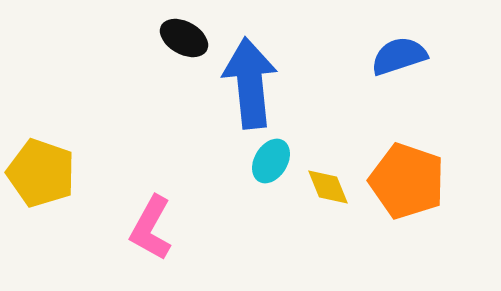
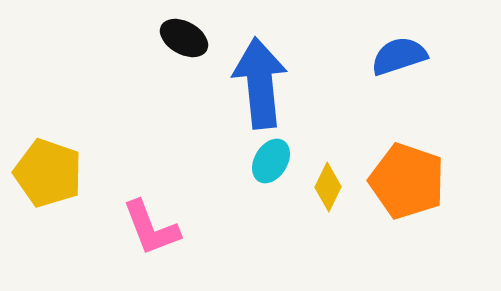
blue arrow: moved 10 px right
yellow pentagon: moved 7 px right
yellow diamond: rotated 48 degrees clockwise
pink L-shape: rotated 50 degrees counterclockwise
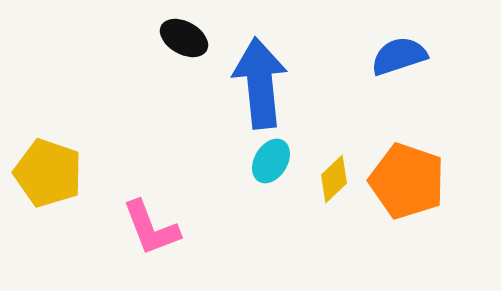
yellow diamond: moved 6 px right, 8 px up; rotated 21 degrees clockwise
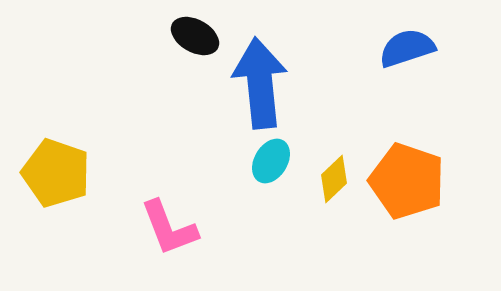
black ellipse: moved 11 px right, 2 px up
blue semicircle: moved 8 px right, 8 px up
yellow pentagon: moved 8 px right
pink L-shape: moved 18 px right
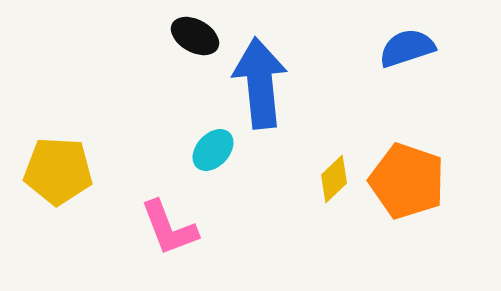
cyan ellipse: moved 58 px left, 11 px up; rotated 12 degrees clockwise
yellow pentagon: moved 2 px right, 2 px up; rotated 16 degrees counterclockwise
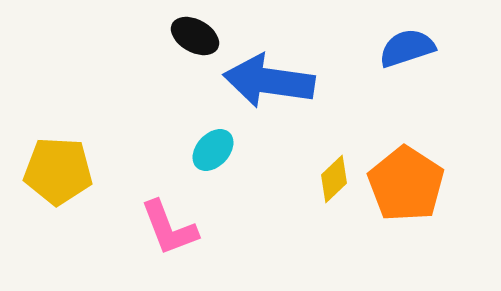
blue arrow: moved 9 px right, 2 px up; rotated 76 degrees counterclockwise
orange pentagon: moved 1 px left, 3 px down; rotated 14 degrees clockwise
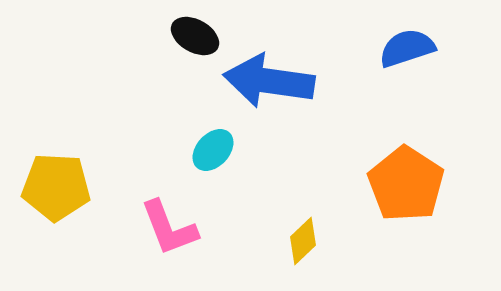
yellow pentagon: moved 2 px left, 16 px down
yellow diamond: moved 31 px left, 62 px down
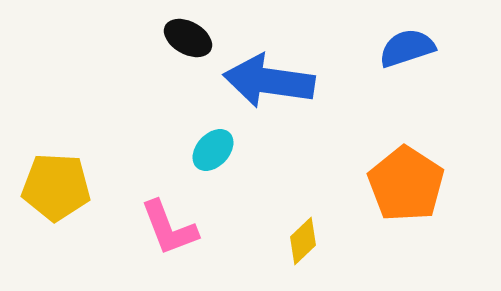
black ellipse: moved 7 px left, 2 px down
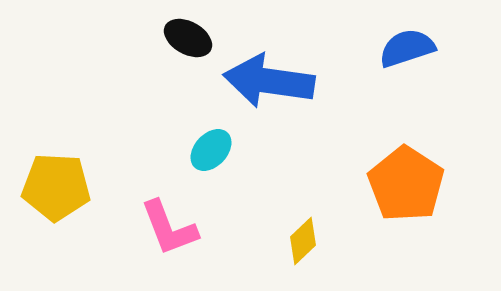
cyan ellipse: moved 2 px left
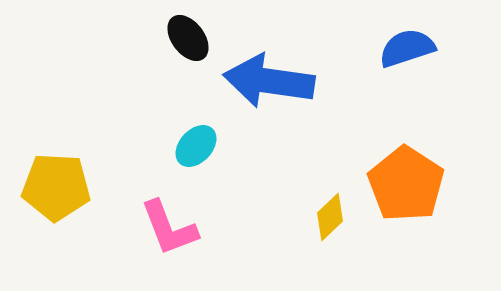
black ellipse: rotated 24 degrees clockwise
cyan ellipse: moved 15 px left, 4 px up
yellow diamond: moved 27 px right, 24 px up
